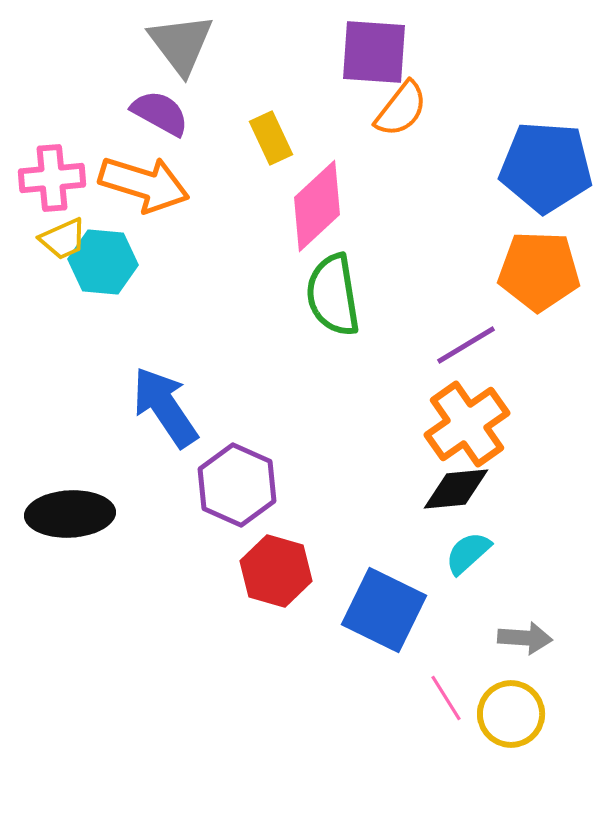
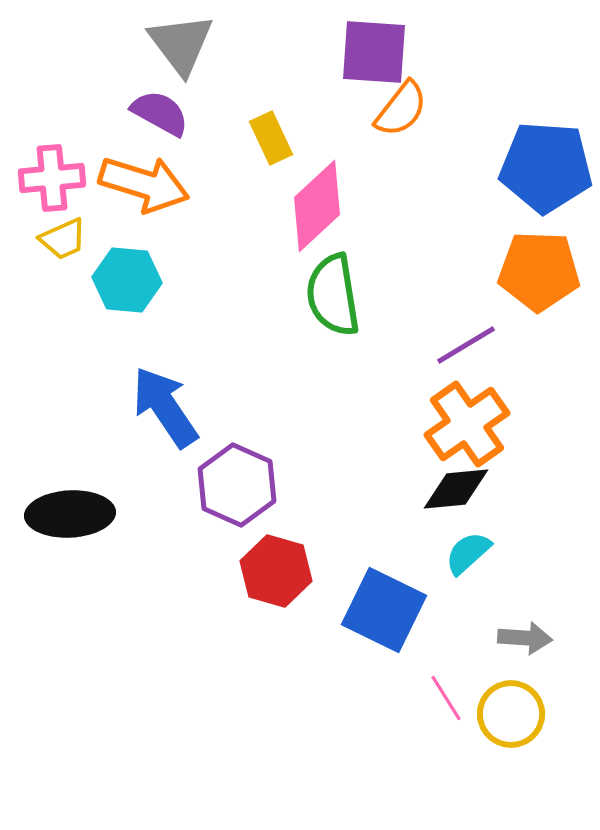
cyan hexagon: moved 24 px right, 18 px down
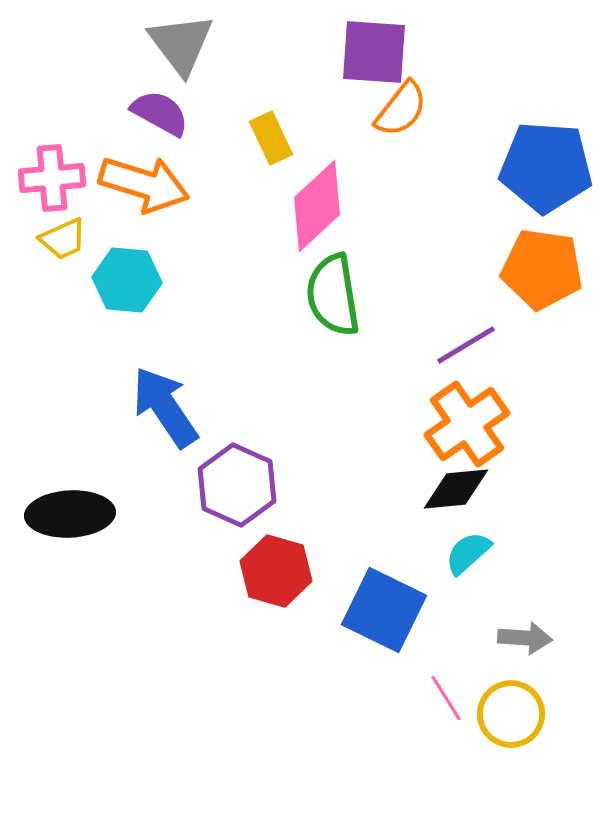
orange pentagon: moved 3 px right, 2 px up; rotated 6 degrees clockwise
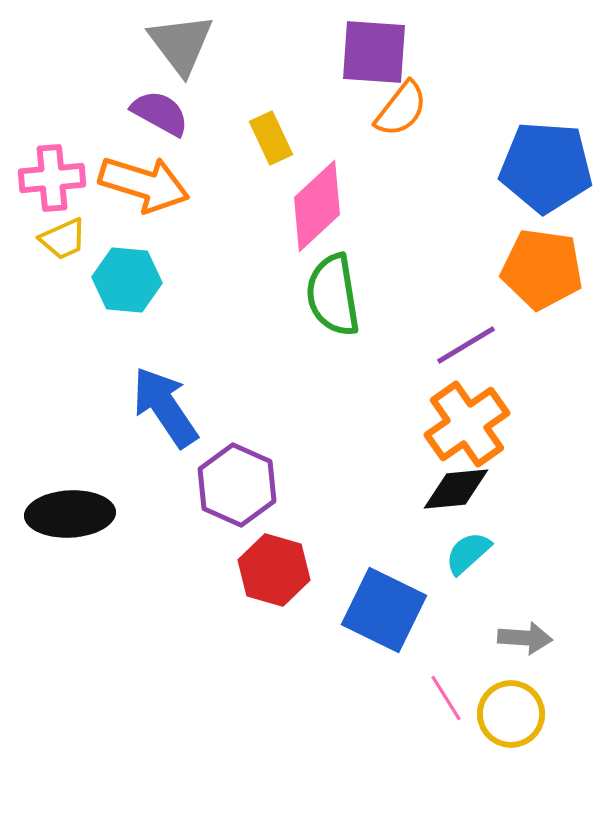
red hexagon: moved 2 px left, 1 px up
